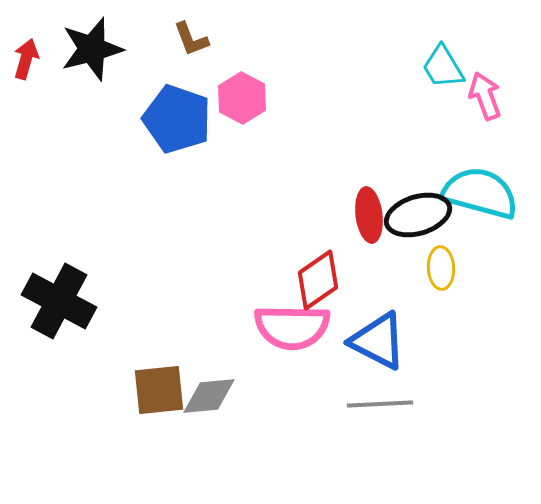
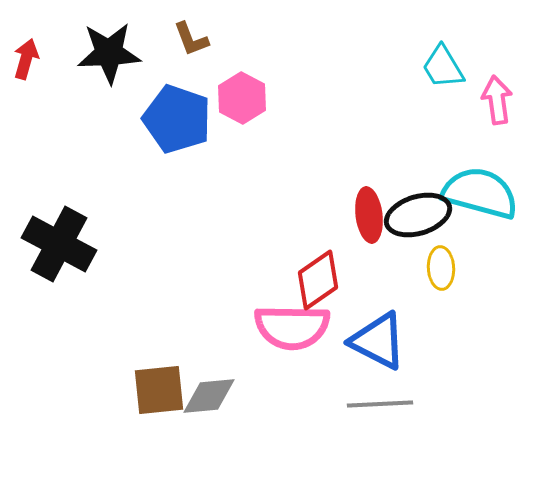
black star: moved 17 px right, 4 px down; rotated 12 degrees clockwise
pink arrow: moved 12 px right, 4 px down; rotated 12 degrees clockwise
black cross: moved 57 px up
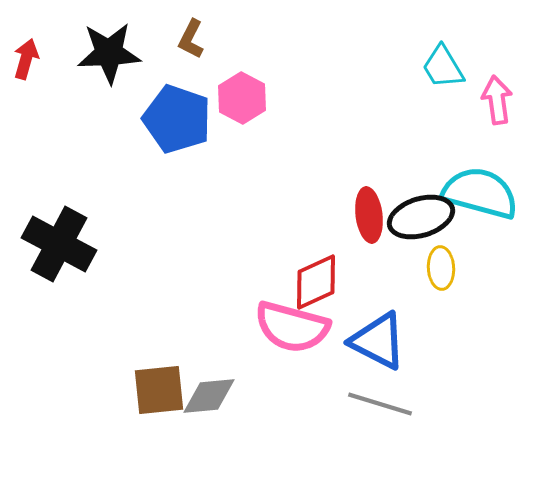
brown L-shape: rotated 48 degrees clockwise
black ellipse: moved 3 px right, 2 px down
red diamond: moved 2 px left, 2 px down; rotated 10 degrees clockwise
pink semicircle: rotated 14 degrees clockwise
gray line: rotated 20 degrees clockwise
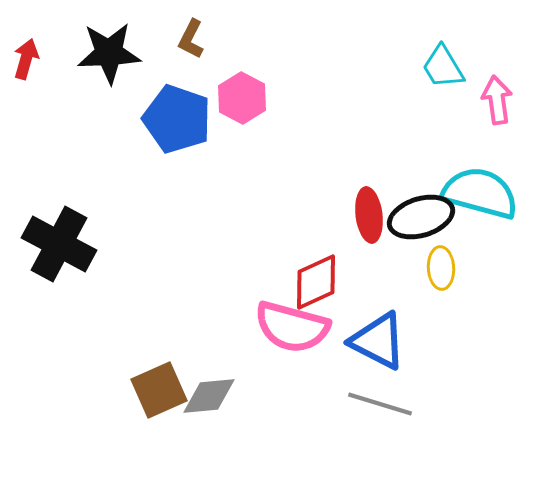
brown square: rotated 18 degrees counterclockwise
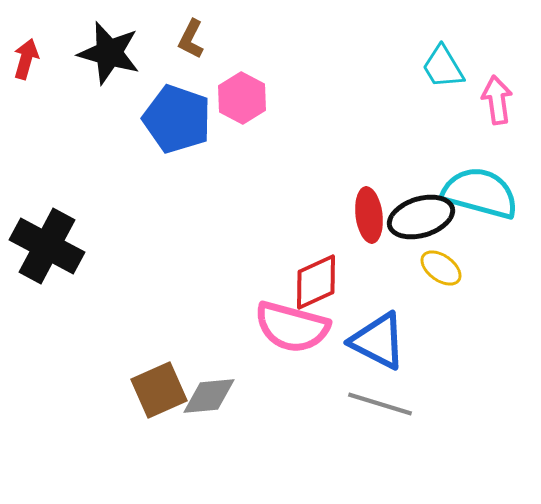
black star: rotated 18 degrees clockwise
black cross: moved 12 px left, 2 px down
yellow ellipse: rotated 51 degrees counterclockwise
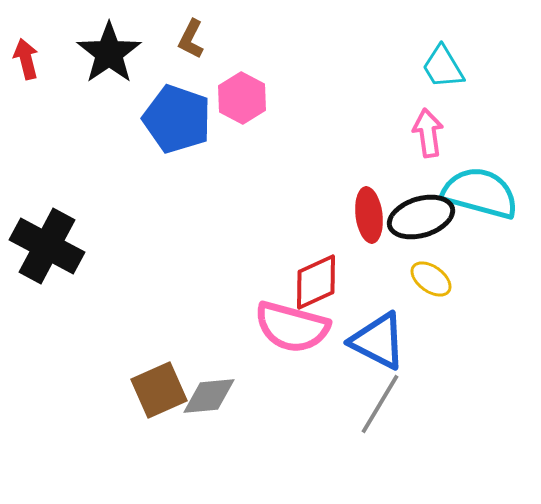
black star: rotated 22 degrees clockwise
red arrow: rotated 30 degrees counterclockwise
pink arrow: moved 69 px left, 33 px down
yellow ellipse: moved 10 px left, 11 px down
gray line: rotated 76 degrees counterclockwise
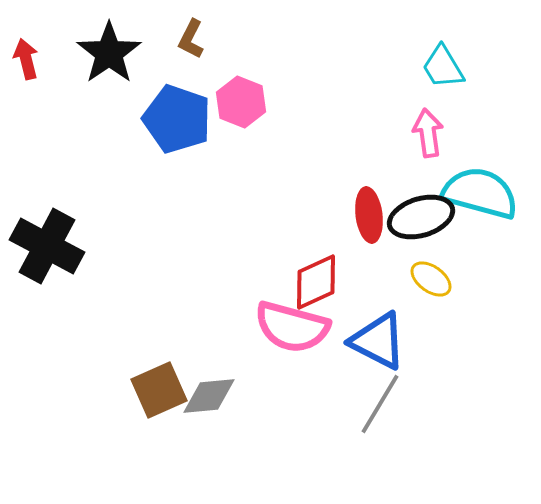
pink hexagon: moved 1 px left, 4 px down; rotated 6 degrees counterclockwise
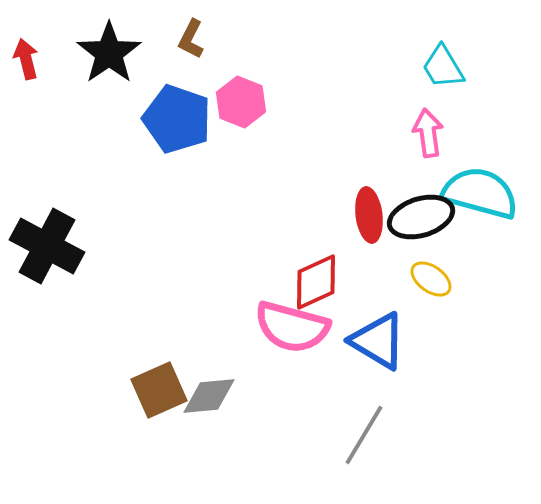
blue triangle: rotated 4 degrees clockwise
gray line: moved 16 px left, 31 px down
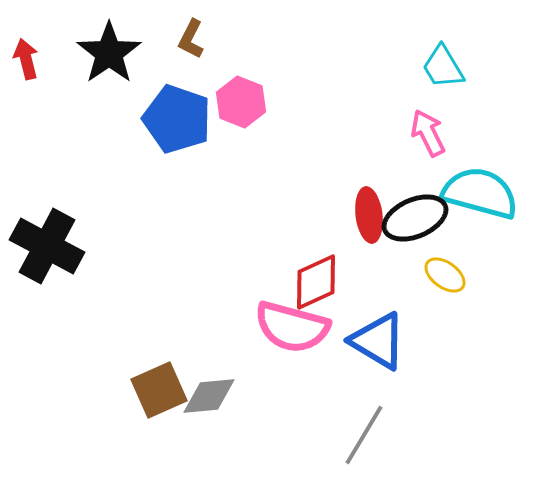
pink arrow: rotated 18 degrees counterclockwise
black ellipse: moved 6 px left, 1 px down; rotated 6 degrees counterclockwise
yellow ellipse: moved 14 px right, 4 px up
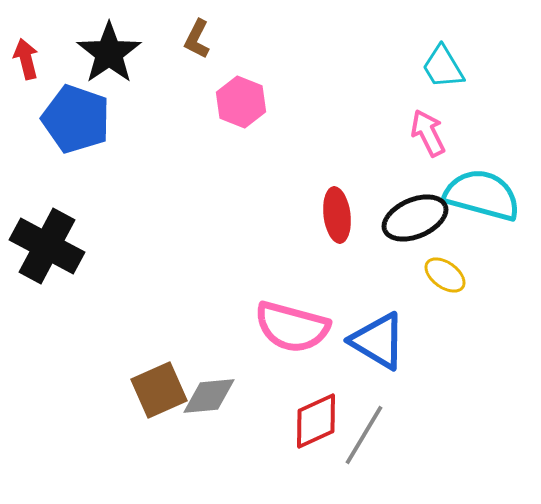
brown L-shape: moved 6 px right
blue pentagon: moved 101 px left
cyan semicircle: moved 2 px right, 2 px down
red ellipse: moved 32 px left
red diamond: moved 139 px down
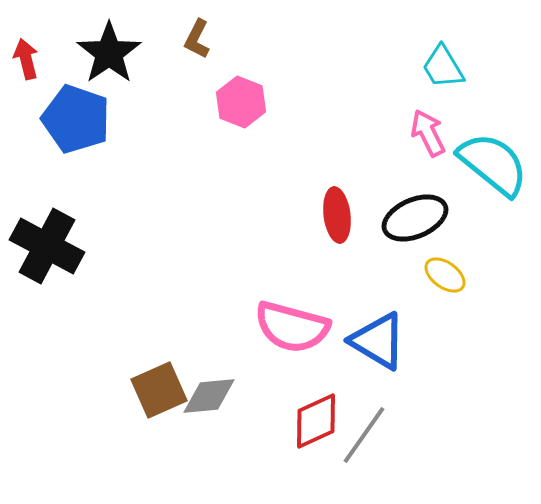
cyan semicircle: moved 11 px right, 31 px up; rotated 24 degrees clockwise
gray line: rotated 4 degrees clockwise
